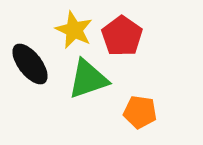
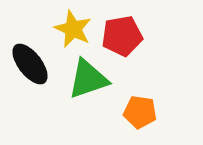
yellow star: moved 1 px left, 1 px up
red pentagon: rotated 27 degrees clockwise
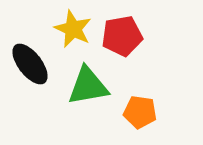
green triangle: moved 7 px down; rotated 9 degrees clockwise
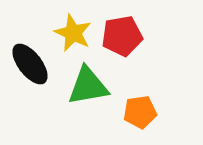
yellow star: moved 4 px down
orange pentagon: rotated 16 degrees counterclockwise
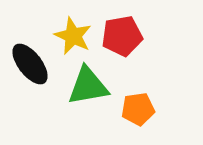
yellow star: moved 3 px down
orange pentagon: moved 2 px left, 3 px up
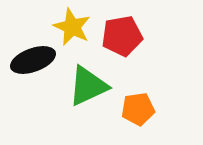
yellow star: moved 1 px left, 9 px up
black ellipse: moved 3 px right, 4 px up; rotated 72 degrees counterclockwise
green triangle: rotated 15 degrees counterclockwise
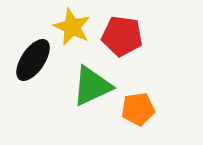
red pentagon: rotated 18 degrees clockwise
black ellipse: rotated 36 degrees counterclockwise
green triangle: moved 4 px right
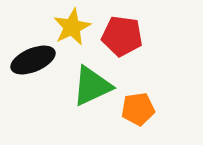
yellow star: rotated 21 degrees clockwise
black ellipse: rotated 33 degrees clockwise
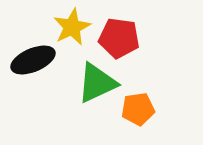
red pentagon: moved 3 px left, 2 px down
green triangle: moved 5 px right, 3 px up
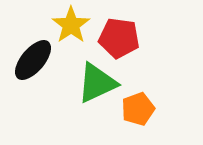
yellow star: moved 1 px left, 2 px up; rotated 9 degrees counterclockwise
black ellipse: rotated 27 degrees counterclockwise
orange pentagon: rotated 12 degrees counterclockwise
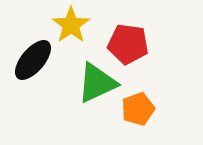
red pentagon: moved 9 px right, 6 px down
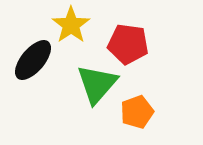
green triangle: moved 1 px down; rotated 24 degrees counterclockwise
orange pentagon: moved 1 px left, 3 px down
